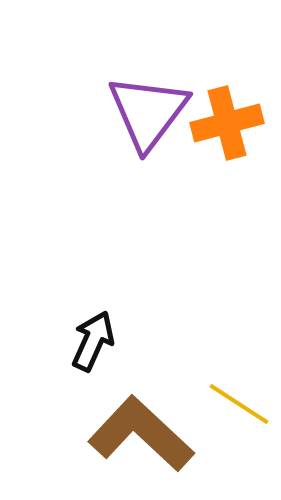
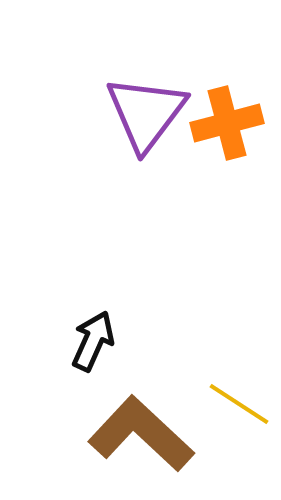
purple triangle: moved 2 px left, 1 px down
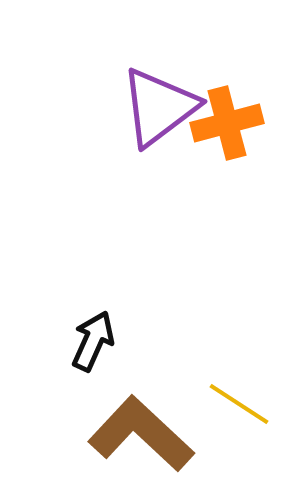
purple triangle: moved 13 px right, 6 px up; rotated 16 degrees clockwise
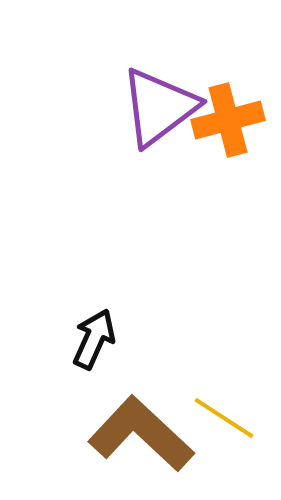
orange cross: moved 1 px right, 3 px up
black arrow: moved 1 px right, 2 px up
yellow line: moved 15 px left, 14 px down
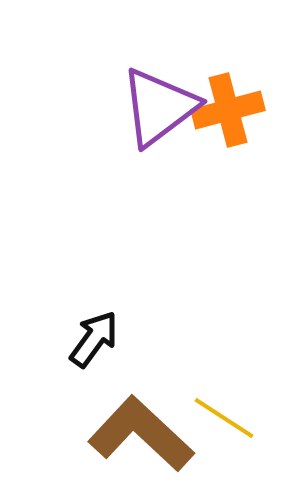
orange cross: moved 10 px up
black arrow: rotated 12 degrees clockwise
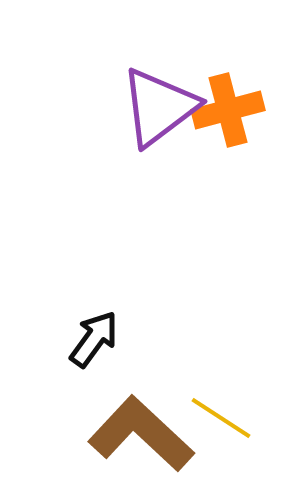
yellow line: moved 3 px left
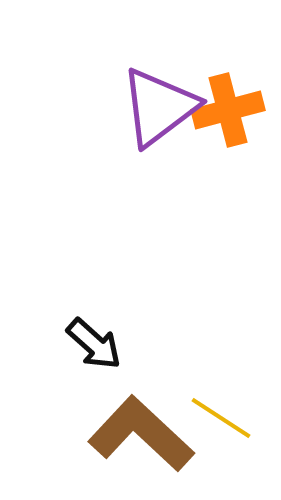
black arrow: moved 5 px down; rotated 96 degrees clockwise
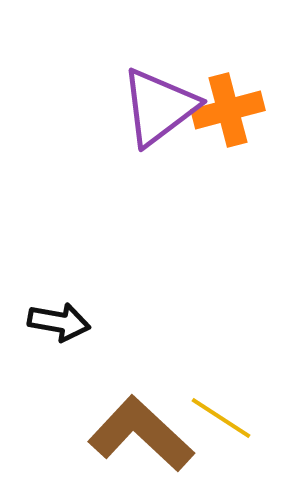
black arrow: moved 35 px left, 22 px up; rotated 32 degrees counterclockwise
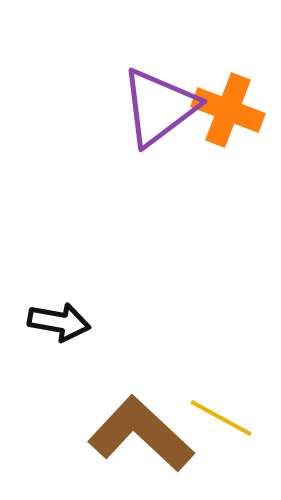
orange cross: rotated 36 degrees clockwise
yellow line: rotated 4 degrees counterclockwise
